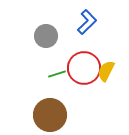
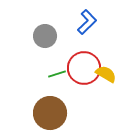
gray circle: moved 1 px left
yellow semicircle: moved 3 px down; rotated 95 degrees clockwise
brown circle: moved 2 px up
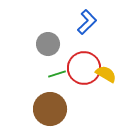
gray circle: moved 3 px right, 8 px down
brown circle: moved 4 px up
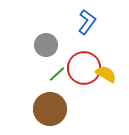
blue L-shape: rotated 10 degrees counterclockwise
gray circle: moved 2 px left, 1 px down
green line: rotated 24 degrees counterclockwise
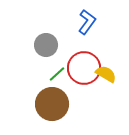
brown circle: moved 2 px right, 5 px up
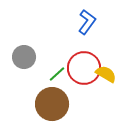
gray circle: moved 22 px left, 12 px down
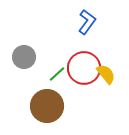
yellow semicircle: rotated 20 degrees clockwise
brown circle: moved 5 px left, 2 px down
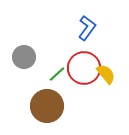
blue L-shape: moved 6 px down
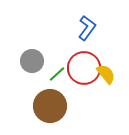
gray circle: moved 8 px right, 4 px down
brown circle: moved 3 px right
